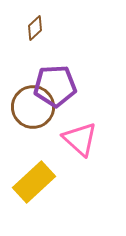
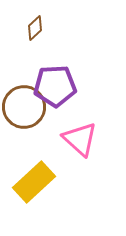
brown circle: moved 9 px left
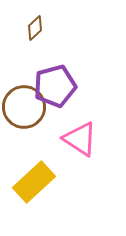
purple pentagon: rotated 12 degrees counterclockwise
pink triangle: rotated 9 degrees counterclockwise
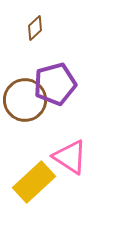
purple pentagon: moved 2 px up
brown circle: moved 1 px right, 7 px up
pink triangle: moved 10 px left, 18 px down
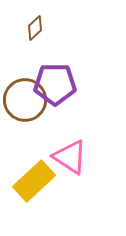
purple pentagon: rotated 15 degrees clockwise
yellow rectangle: moved 1 px up
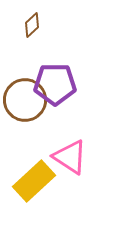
brown diamond: moved 3 px left, 3 px up
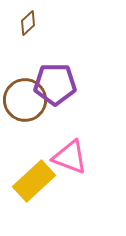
brown diamond: moved 4 px left, 2 px up
pink triangle: rotated 12 degrees counterclockwise
